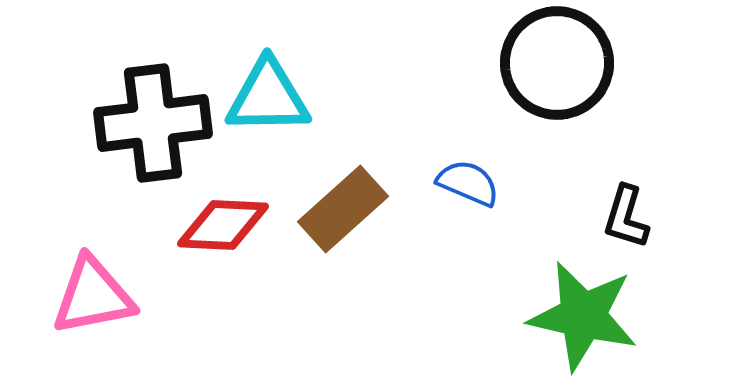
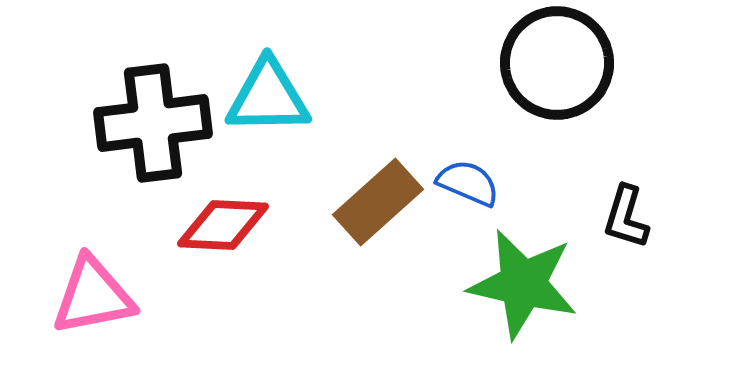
brown rectangle: moved 35 px right, 7 px up
green star: moved 60 px left, 32 px up
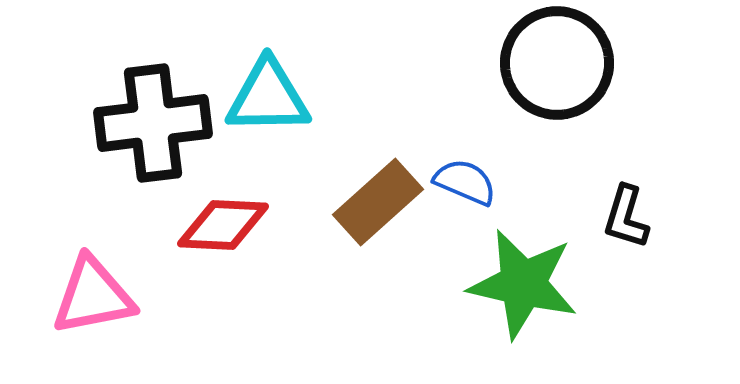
blue semicircle: moved 3 px left, 1 px up
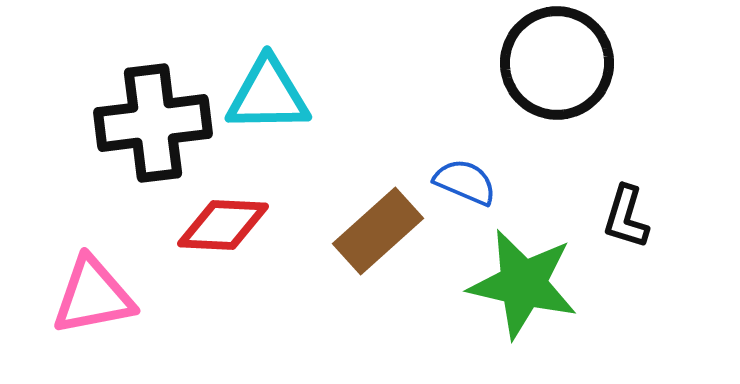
cyan triangle: moved 2 px up
brown rectangle: moved 29 px down
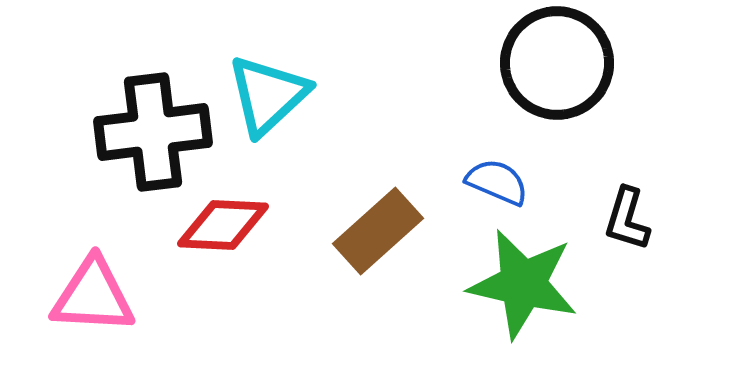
cyan triangle: rotated 42 degrees counterclockwise
black cross: moved 9 px down
blue semicircle: moved 32 px right
black L-shape: moved 1 px right, 2 px down
pink triangle: rotated 14 degrees clockwise
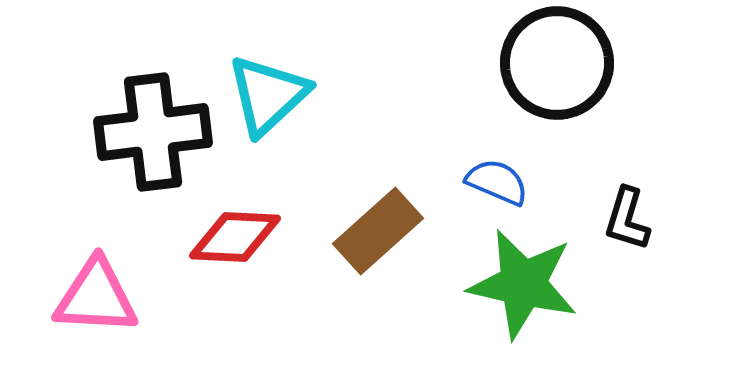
red diamond: moved 12 px right, 12 px down
pink triangle: moved 3 px right, 1 px down
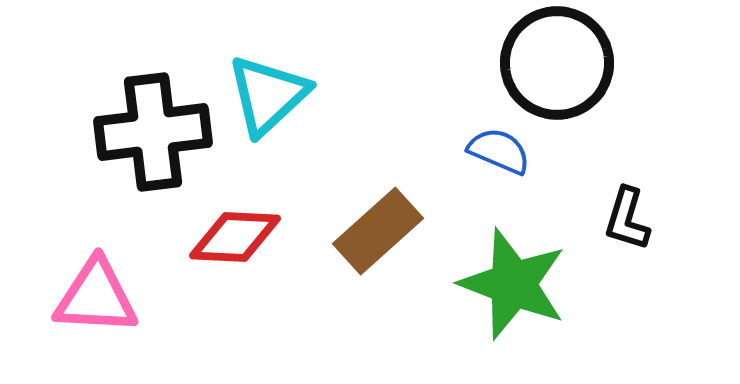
blue semicircle: moved 2 px right, 31 px up
green star: moved 10 px left; rotated 8 degrees clockwise
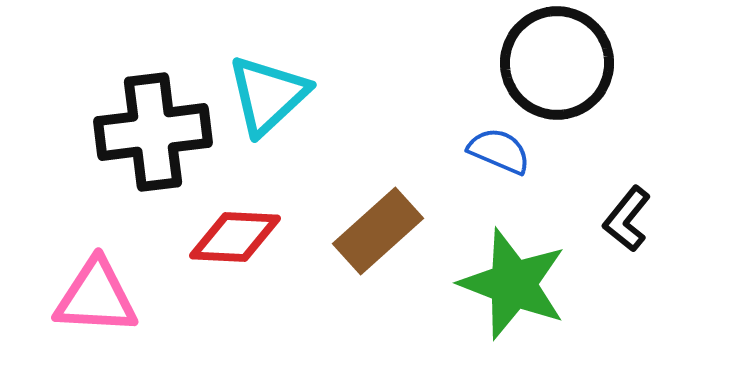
black L-shape: rotated 22 degrees clockwise
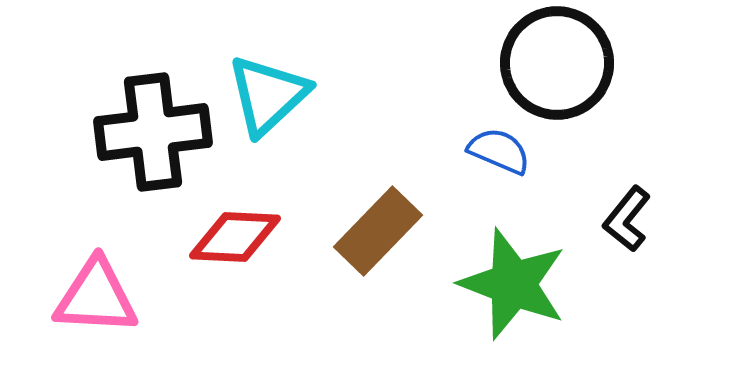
brown rectangle: rotated 4 degrees counterclockwise
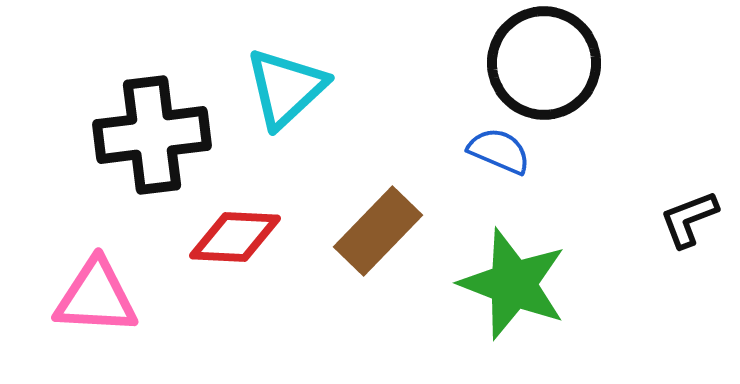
black circle: moved 13 px left
cyan triangle: moved 18 px right, 7 px up
black cross: moved 1 px left, 3 px down
black L-shape: moved 62 px right; rotated 30 degrees clockwise
